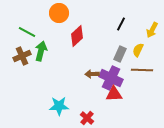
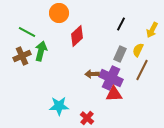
brown line: rotated 65 degrees counterclockwise
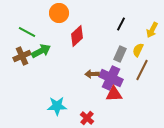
green arrow: rotated 48 degrees clockwise
cyan star: moved 2 px left
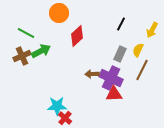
green line: moved 1 px left, 1 px down
red cross: moved 22 px left
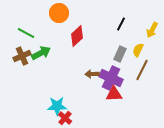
green arrow: moved 2 px down
